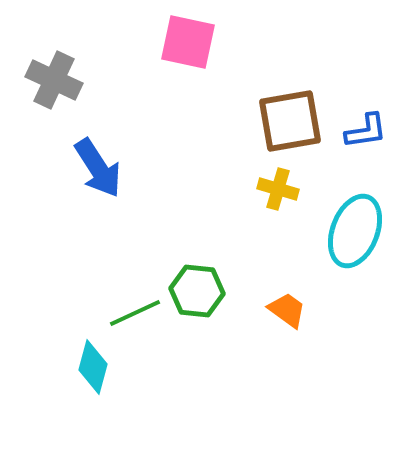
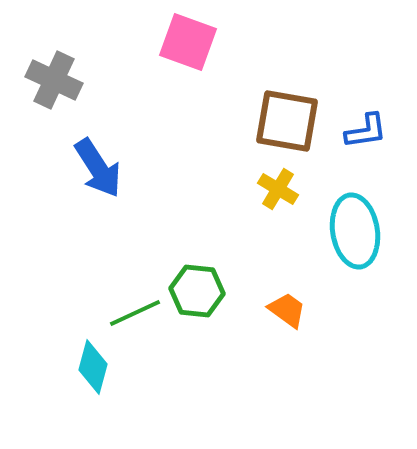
pink square: rotated 8 degrees clockwise
brown square: moved 3 px left; rotated 20 degrees clockwise
yellow cross: rotated 15 degrees clockwise
cyan ellipse: rotated 30 degrees counterclockwise
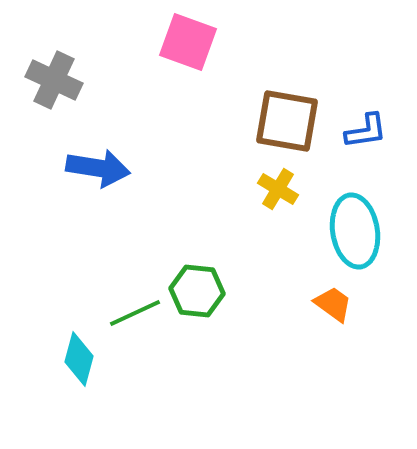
blue arrow: rotated 48 degrees counterclockwise
orange trapezoid: moved 46 px right, 6 px up
cyan diamond: moved 14 px left, 8 px up
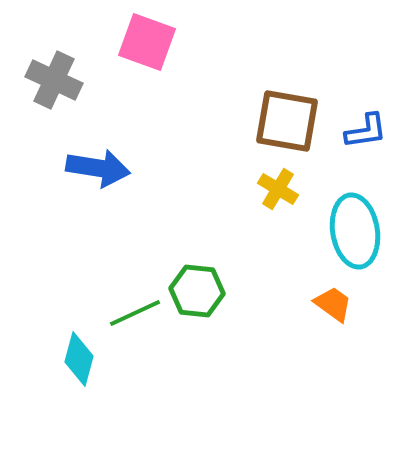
pink square: moved 41 px left
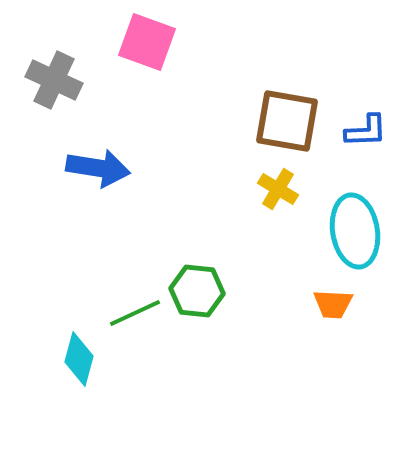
blue L-shape: rotated 6 degrees clockwise
orange trapezoid: rotated 147 degrees clockwise
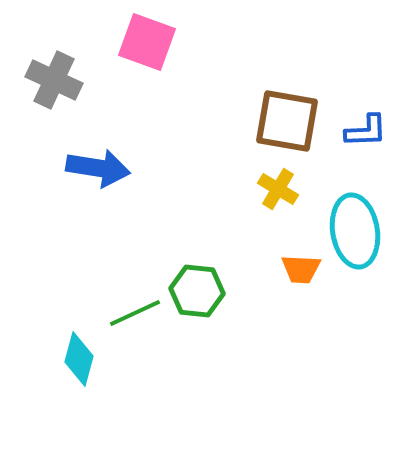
orange trapezoid: moved 32 px left, 35 px up
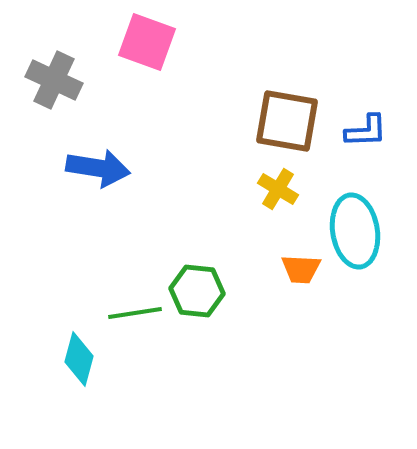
green line: rotated 16 degrees clockwise
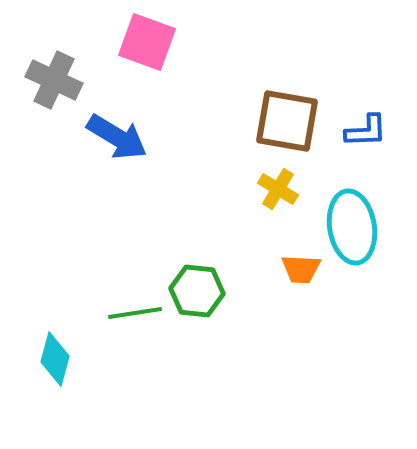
blue arrow: moved 19 px right, 31 px up; rotated 22 degrees clockwise
cyan ellipse: moved 3 px left, 4 px up
cyan diamond: moved 24 px left
